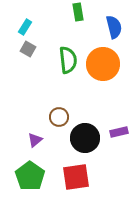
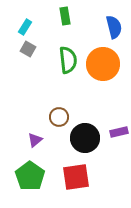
green rectangle: moved 13 px left, 4 px down
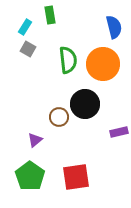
green rectangle: moved 15 px left, 1 px up
black circle: moved 34 px up
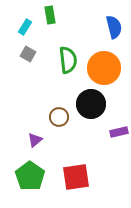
gray square: moved 5 px down
orange circle: moved 1 px right, 4 px down
black circle: moved 6 px right
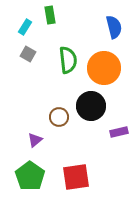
black circle: moved 2 px down
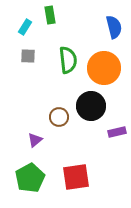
gray square: moved 2 px down; rotated 28 degrees counterclockwise
purple rectangle: moved 2 px left
green pentagon: moved 2 px down; rotated 8 degrees clockwise
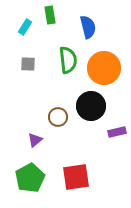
blue semicircle: moved 26 px left
gray square: moved 8 px down
brown circle: moved 1 px left
